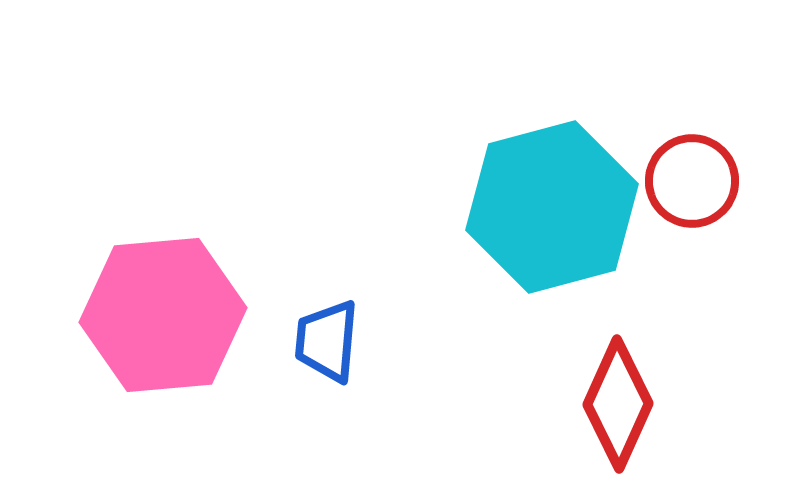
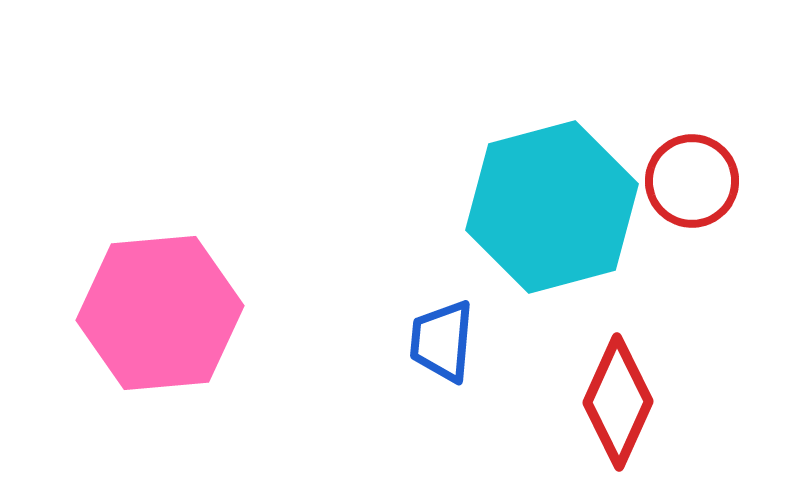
pink hexagon: moved 3 px left, 2 px up
blue trapezoid: moved 115 px right
red diamond: moved 2 px up
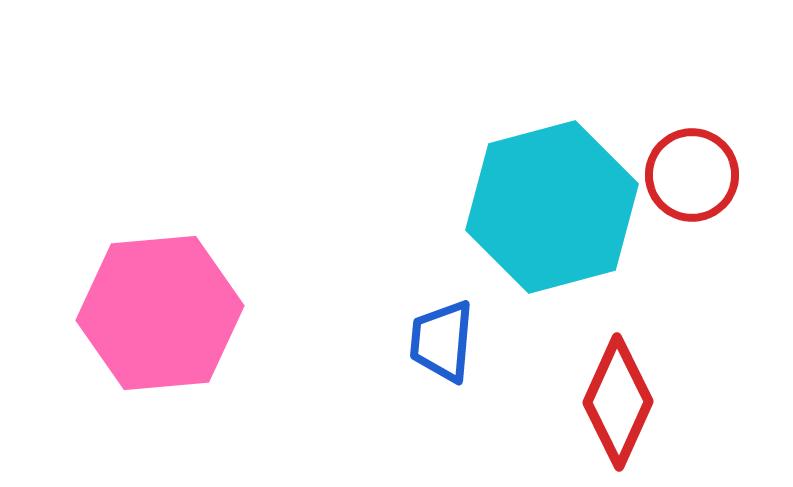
red circle: moved 6 px up
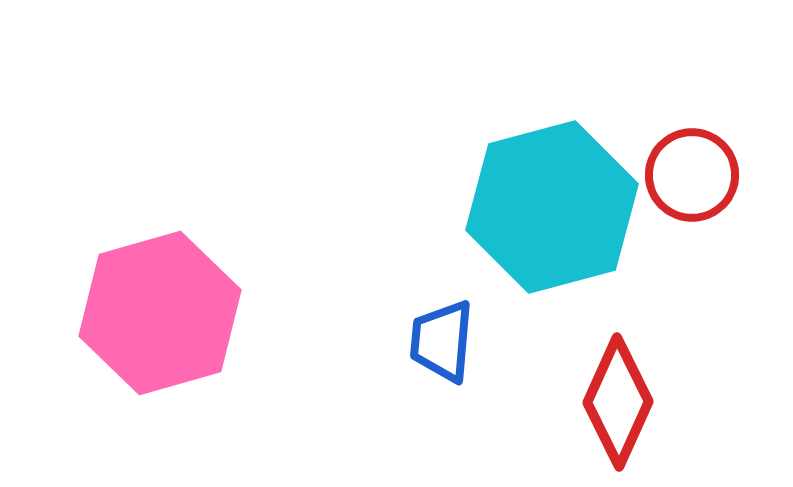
pink hexagon: rotated 11 degrees counterclockwise
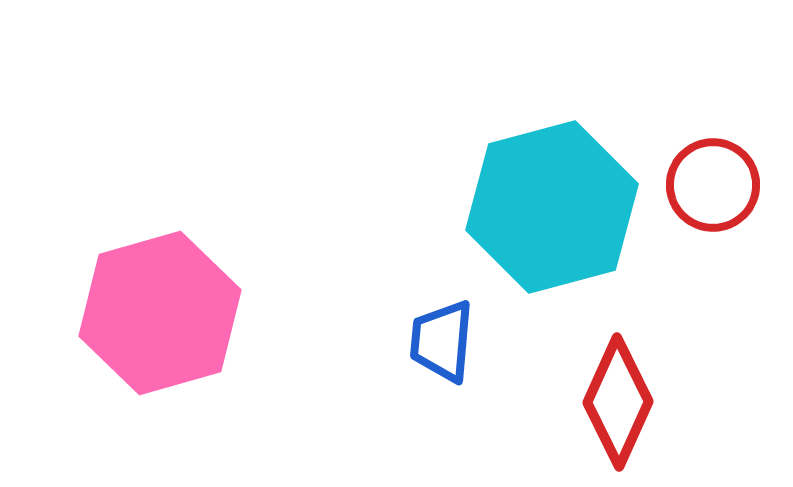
red circle: moved 21 px right, 10 px down
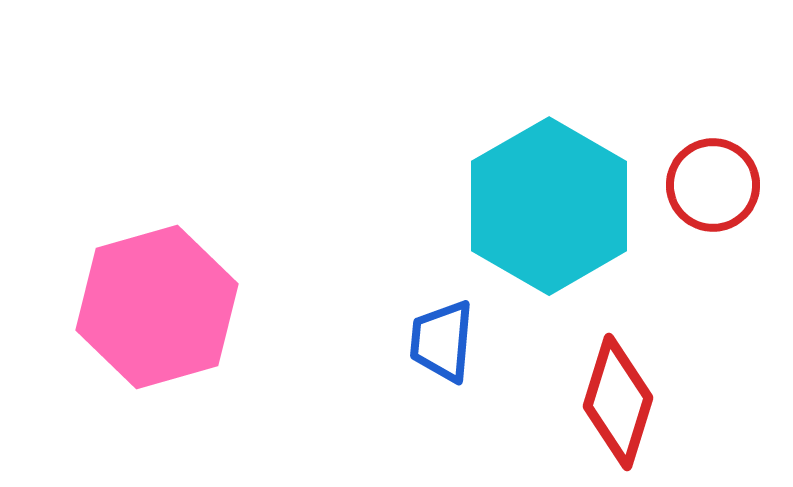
cyan hexagon: moved 3 px left, 1 px up; rotated 15 degrees counterclockwise
pink hexagon: moved 3 px left, 6 px up
red diamond: rotated 7 degrees counterclockwise
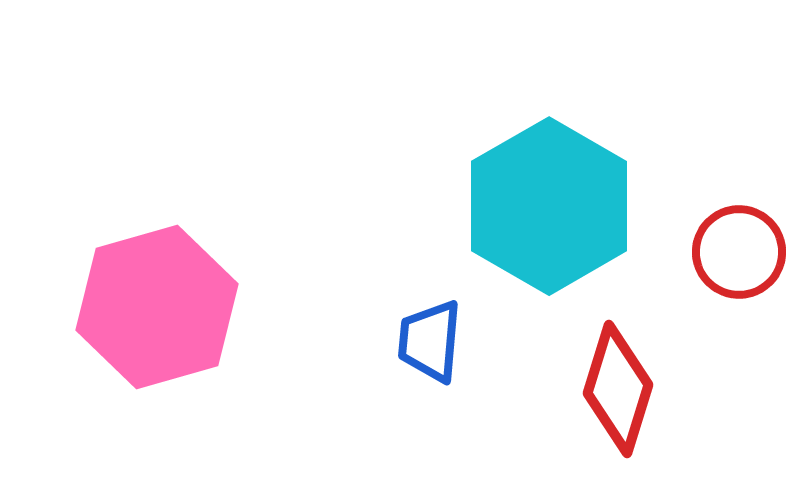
red circle: moved 26 px right, 67 px down
blue trapezoid: moved 12 px left
red diamond: moved 13 px up
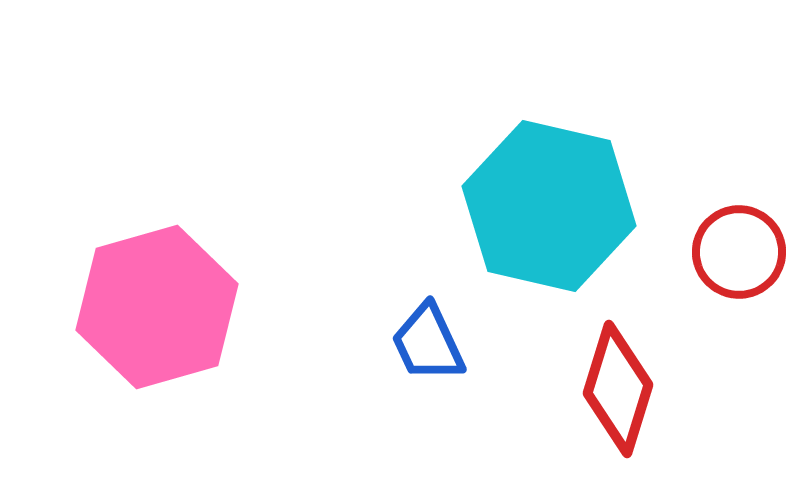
cyan hexagon: rotated 17 degrees counterclockwise
blue trapezoid: moved 2 px left, 2 px down; rotated 30 degrees counterclockwise
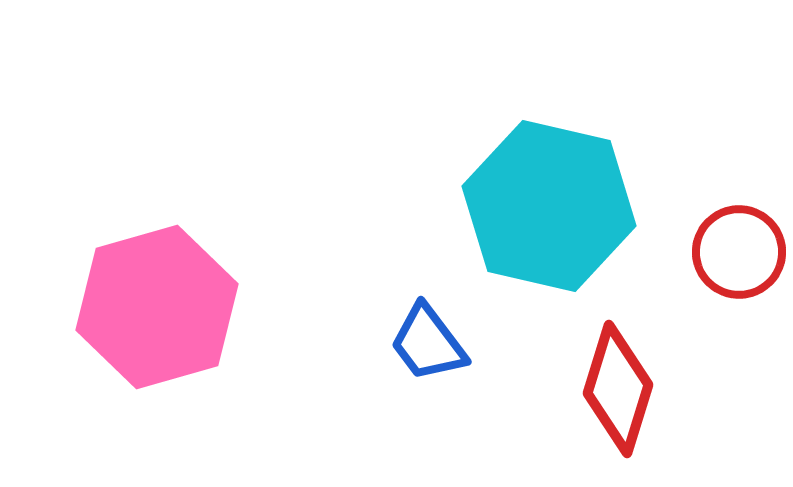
blue trapezoid: rotated 12 degrees counterclockwise
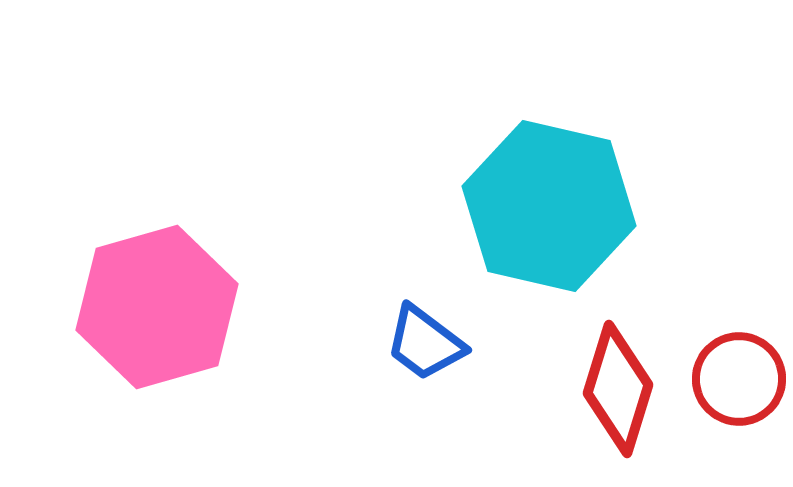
red circle: moved 127 px down
blue trapezoid: moved 3 px left; rotated 16 degrees counterclockwise
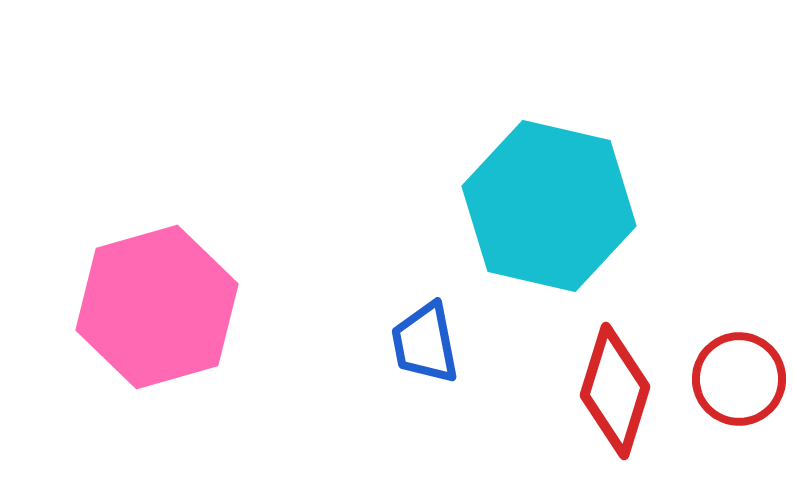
blue trapezoid: rotated 42 degrees clockwise
red diamond: moved 3 px left, 2 px down
